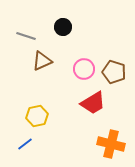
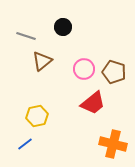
brown triangle: rotated 15 degrees counterclockwise
red trapezoid: rotated 8 degrees counterclockwise
orange cross: moved 2 px right
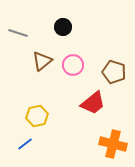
gray line: moved 8 px left, 3 px up
pink circle: moved 11 px left, 4 px up
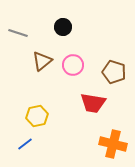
red trapezoid: rotated 48 degrees clockwise
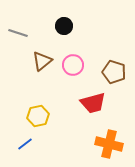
black circle: moved 1 px right, 1 px up
red trapezoid: rotated 24 degrees counterclockwise
yellow hexagon: moved 1 px right
orange cross: moved 4 px left
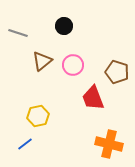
brown pentagon: moved 3 px right
red trapezoid: moved 5 px up; rotated 84 degrees clockwise
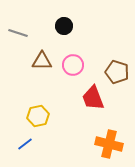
brown triangle: rotated 40 degrees clockwise
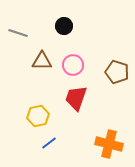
red trapezoid: moved 17 px left; rotated 40 degrees clockwise
blue line: moved 24 px right, 1 px up
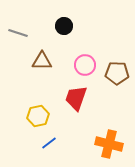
pink circle: moved 12 px right
brown pentagon: moved 1 px down; rotated 15 degrees counterclockwise
